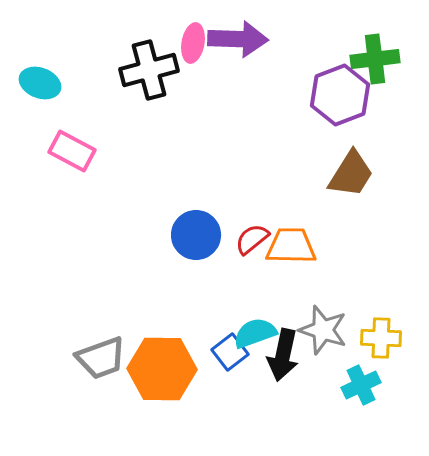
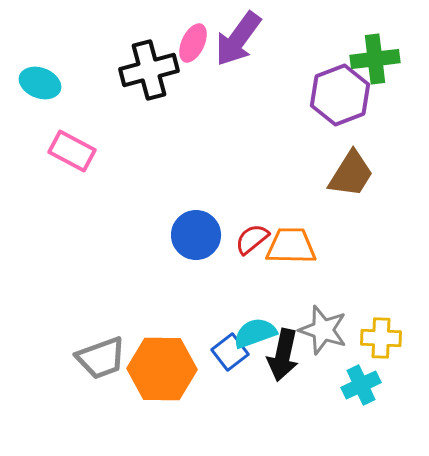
purple arrow: rotated 124 degrees clockwise
pink ellipse: rotated 15 degrees clockwise
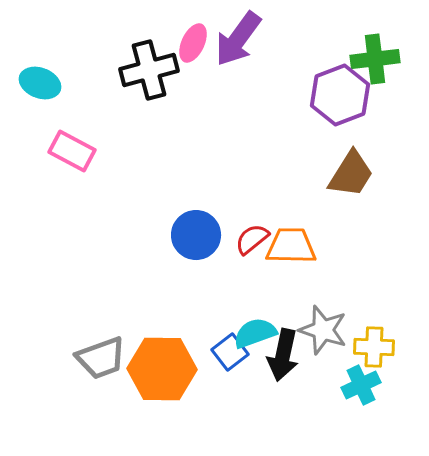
yellow cross: moved 7 px left, 9 px down
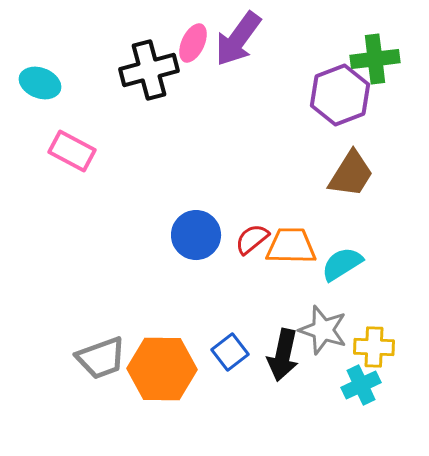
cyan semicircle: moved 87 px right, 69 px up; rotated 12 degrees counterclockwise
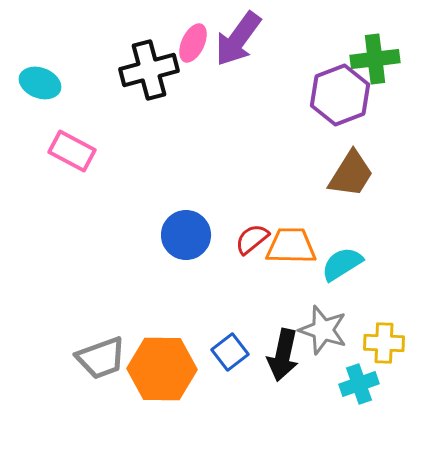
blue circle: moved 10 px left
yellow cross: moved 10 px right, 4 px up
cyan cross: moved 2 px left, 1 px up; rotated 6 degrees clockwise
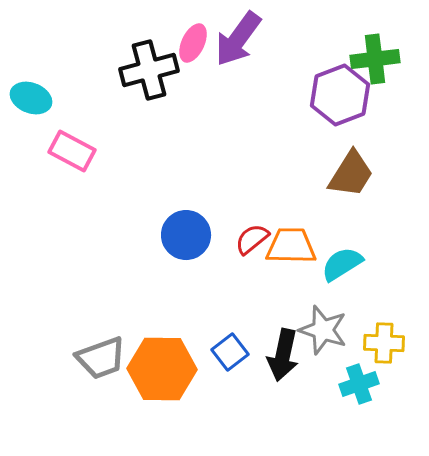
cyan ellipse: moved 9 px left, 15 px down
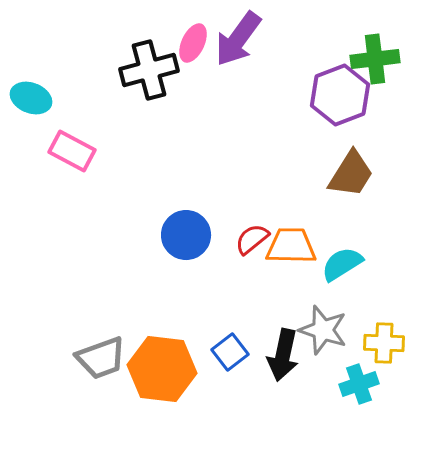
orange hexagon: rotated 6 degrees clockwise
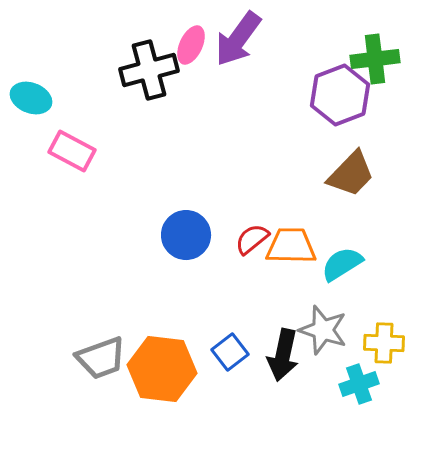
pink ellipse: moved 2 px left, 2 px down
brown trapezoid: rotated 12 degrees clockwise
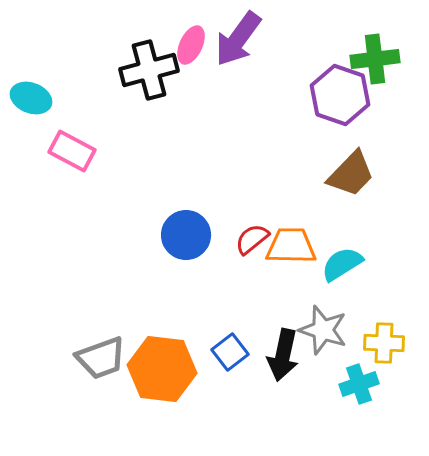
purple hexagon: rotated 20 degrees counterclockwise
